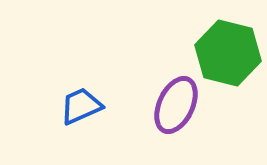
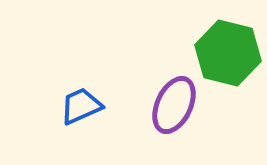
purple ellipse: moved 2 px left
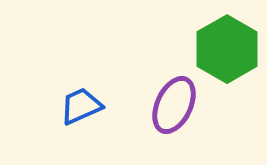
green hexagon: moved 1 px left, 4 px up; rotated 16 degrees clockwise
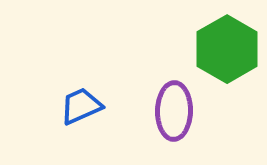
purple ellipse: moved 6 px down; rotated 24 degrees counterclockwise
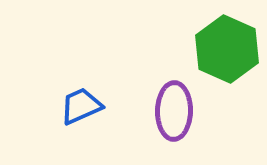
green hexagon: rotated 6 degrees counterclockwise
